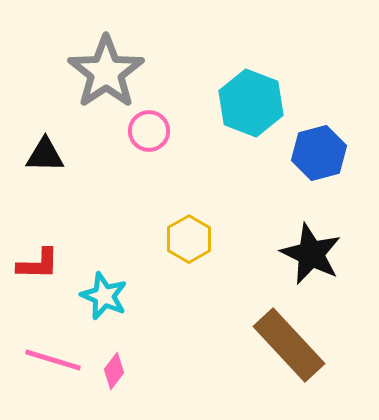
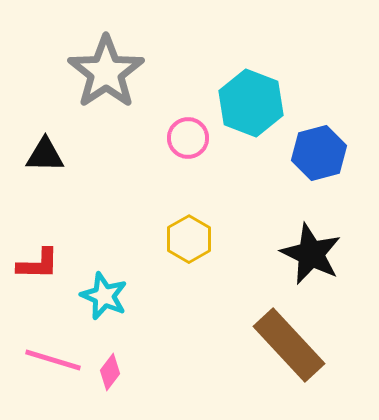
pink circle: moved 39 px right, 7 px down
pink diamond: moved 4 px left, 1 px down
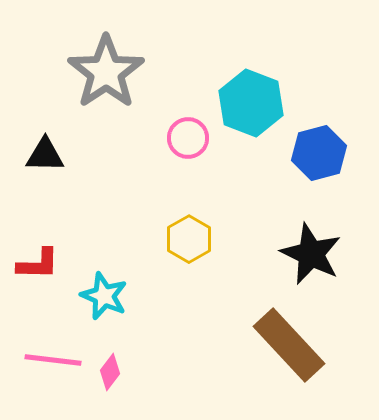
pink line: rotated 10 degrees counterclockwise
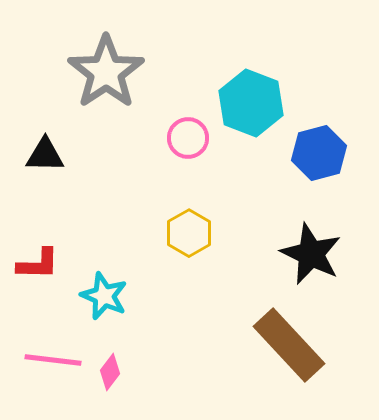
yellow hexagon: moved 6 px up
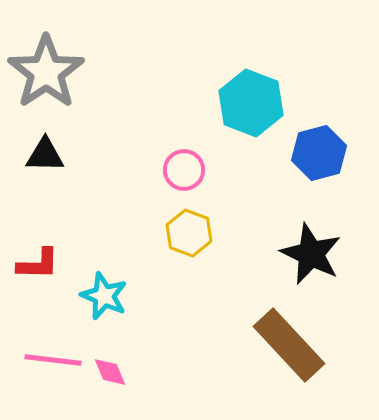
gray star: moved 60 px left
pink circle: moved 4 px left, 32 px down
yellow hexagon: rotated 9 degrees counterclockwise
pink diamond: rotated 60 degrees counterclockwise
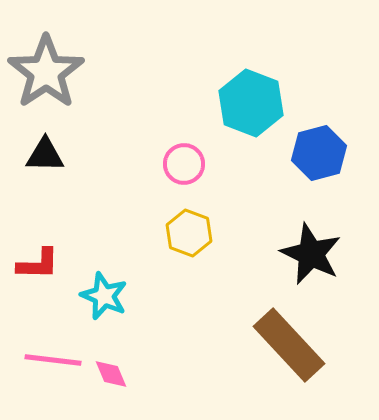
pink circle: moved 6 px up
pink diamond: moved 1 px right, 2 px down
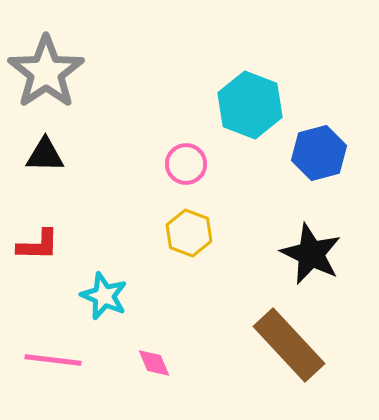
cyan hexagon: moved 1 px left, 2 px down
pink circle: moved 2 px right
red L-shape: moved 19 px up
pink diamond: moved 43 px right, 11 px up
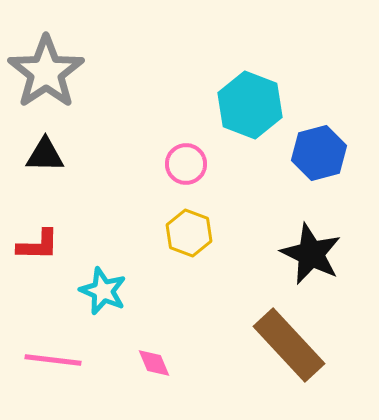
cyan star: moved 1 px left, 5 px up
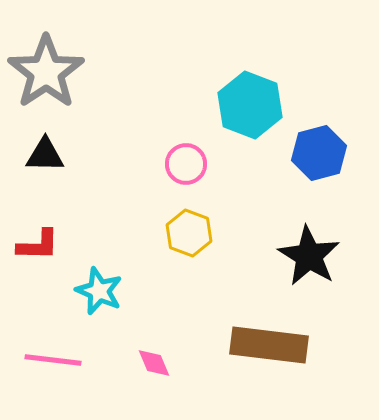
black star: moved 2 px left, 2 px down; rotated 6 degrees clockwise
cyan star: moved 4 px left
brown rectangle: moved 20 px left; rotated 40 degrees counterclockwise
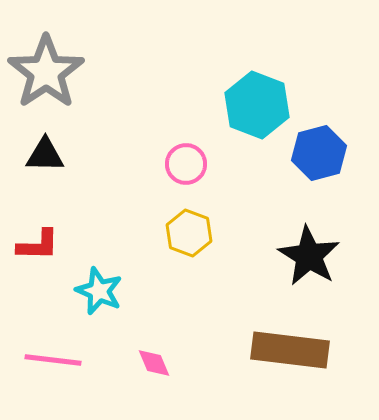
cyan hexagon: moved 7 px right
brown rectangle: moved 21 px right, 5 px down
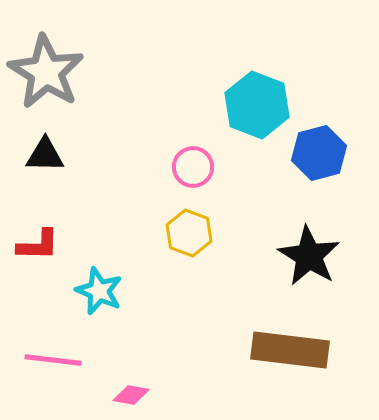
gray star: rotated 6 degrees counterclockwise
pink circle: moved 7 px right, 3 px down
pink diamond: moved 23 px left, 32 px down; rotated 57 degrees counterclockwise
